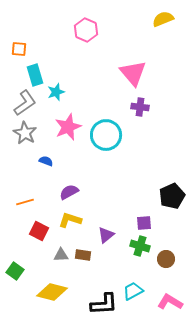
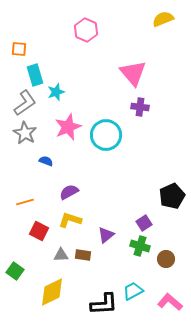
purple square: rotated 28 degrees counterclockwise
yellow diamond: rotated 40 degrees counterclockwise
pink L-shape: rotated 10 degrees clockwise
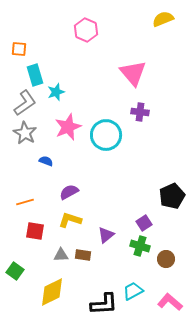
purple cross: moved 5 px down
red square: moved 4 px left; rotated 18 degrees counterclockwise
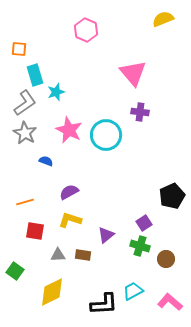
pink star: moved 1 px right, 3 px down; rotated 24 degrees counterclockwise
gray triangle: moved 3 px left
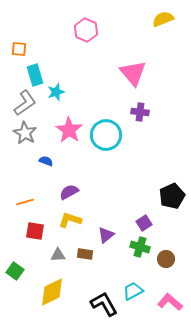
pink star: rotated 8 degrees clockwise
green cross: moved 1 px down
brown rectangle: moved 2 px right, 1 px up
black L-shape: rotated 116 degrees counterclockwise
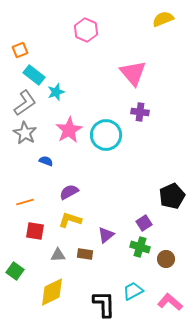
orange square: moved 1 px right, 1 px down; rotated 28 degrees counterclockwise
cyan rectangle: moved 1 px left; rotated 35 degrees counterclockwise
pink star: rotated 8 degrees clockwise
black L-shape: rotated 28 degrees clockwise
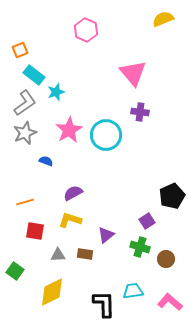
gray star: rotated 20 degrees clockwise
purple semicircle: moved 4 px right, 1 px down
purple square: moved 3 px right, 2 px up
cyan trapezoid: rotated 20 degrees clockwise
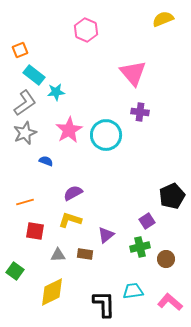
cyan star: rotated 12 degrees clockwise
green cross: rotated 30 degrees counterclockwise
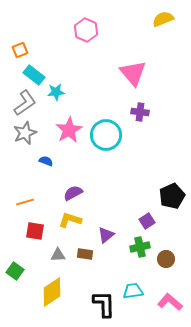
yellow diamond: rotated 8 degrees counterclockwise
